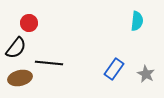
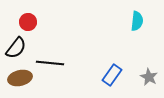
red circle: moved 1 px left, 1 px up
black line: moved 1 px right
blue rectangle: moved 2 px left, 6 px down
gray star: moved 3 px right, 3 px down
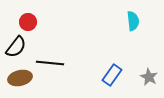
cyan semicircle: moved 4 px left; rotated 12 degrees counterclockwise
black semicircle: moved 1 px up
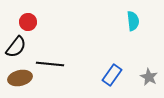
black line: moved 1 px down
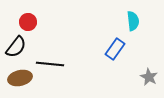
blue rectangle: moved 3 px right, 26 px up
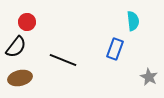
red circle: moved 1 px left
blue rectangle: rotated 15 degrees counterclockwise
black line: moved 13 px right, 4 px up; rotated 16 degrees clockwise
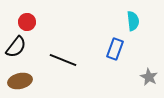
brown ellipse: moved 3 px down
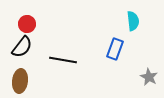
red circle: moved 2 px down
black semicircle: moved 6 px right
black line: rotated 12 degrees counterclockwise
brown ellipse: rotated 70 degrees counterclockwise
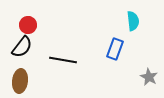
red circle: moved 1 px right, 1 px down
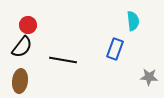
gray star: rotated 24 degrees counterclockwise
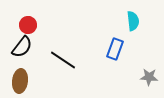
black line: rotated 24 degrees clockwise
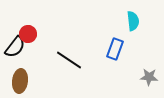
red circle: moved 9 px down
black semicircle: moved 7 px left
black line: moved 6 px right
